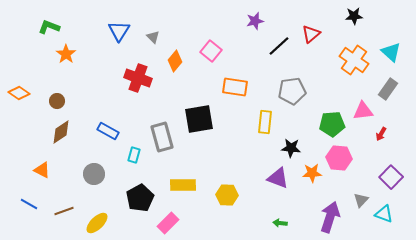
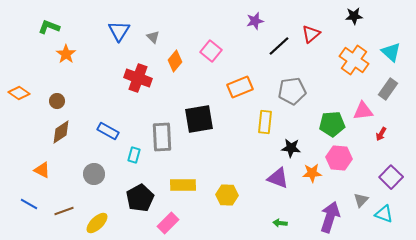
orange rectangle at (235, 87): moved 5 px right; rotated 30 degrees counterclockwise
gray rectangle at (162, 137): rotated 12 degrees clockwise
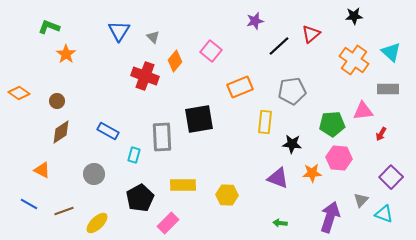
red cross at (138, 78): moved 7 px right, 2 px up
gray rectangle at (388, 89): rotated 55 degrees clockwise
black star at (291, 148): moved 1 px right, 4 px up
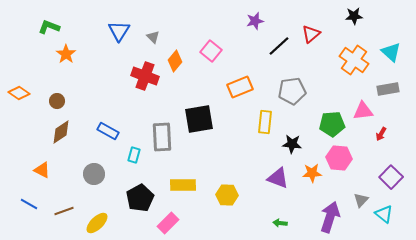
gray rectangle at (388, 89): rotated 10 degrees counterclockwise
cyan triangle at (384, 214): rotated 18 degrees clockwise
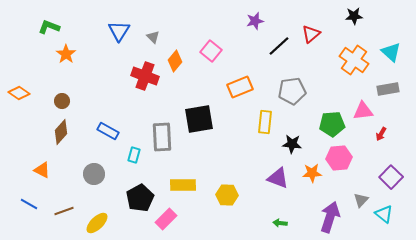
brown circle at (57, 101): moved 5 px right
brown diamond at (61, 132): rotated 15 degrees counterclockwise
pink hexagon at (339, 158): rotated 10 degrees counterclockwise
pink rectangle at (168, 223): moved 2 px left, 4 px up
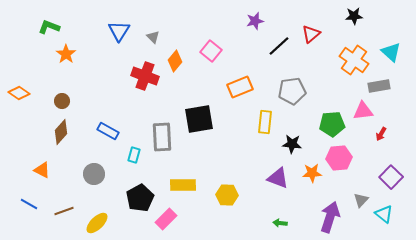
gray rectangle at (388, 89): moved 9 px left, 3 px up
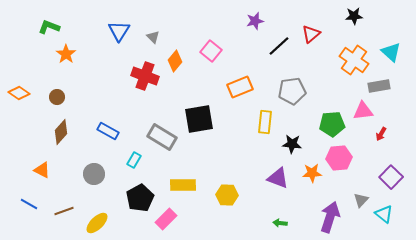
brown circle at (62, 101): moved 5 px left, 4 px up
gray rectangle at (162, 137): rotated 56 degrees counterclockwise
cyan rectangle at (134, 155): moved 5 px down; rotated 14 degrees clockwise
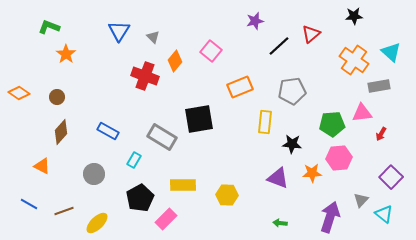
pink triangle at (363, 111): moved 1 px left, 2 px down
orange triangle at (42, 170): moved 4 px up
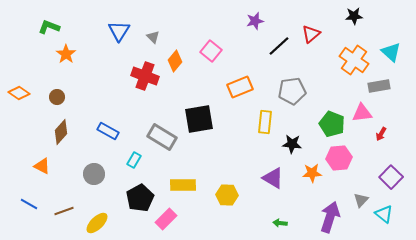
green pentagon at (332, 124): rotated 25 degrees clockwise
purple triangle at (278, 178): moved 5 px left; rotated 10 degrees clockwise
